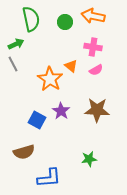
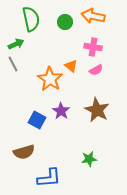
brown star: rotated 25 degrees clockwise
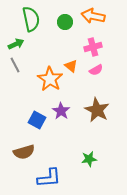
pink cross: rotated 24 degrees counterclockwise
gray line: moved 2 px right, 1 px down
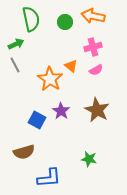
green star: rotated 21 degrees clockwise
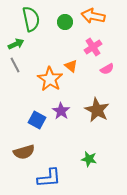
pink cross: rotated 18 degrees counterclockwise
pink semicircle: moved 11 px right, 1 px up
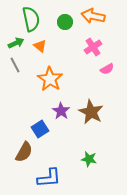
green arrow: moved 1 px up
orange triangle: moved 31 px left, 20 px up
brown star: moved 6 px left, 2 px down
blue square: moved 3 px right, 9 px down; rotated 30 degrees clockwise
brown semicircle: rotated 45 degrees counterclockwise
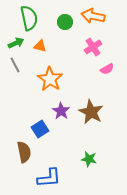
green semicircle: moved 2 px left, 1 px up
orange triangle: rotated 24 degrees counterclockwise
brown semicircle: rotated 40 degrees counterclockwise
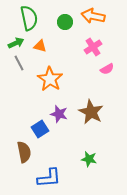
gray line: moved 4 px right, 2 px up
purple star: moved 2 px left, 3 px down; rotated 18 degrees counterclockwise
